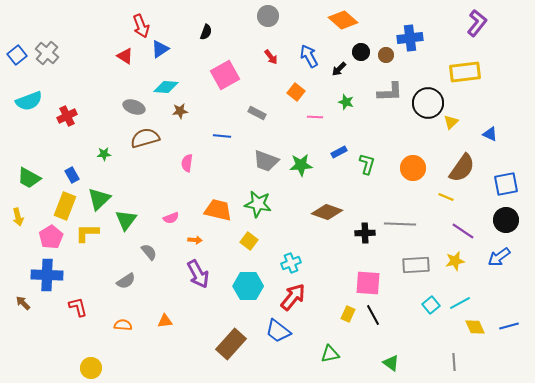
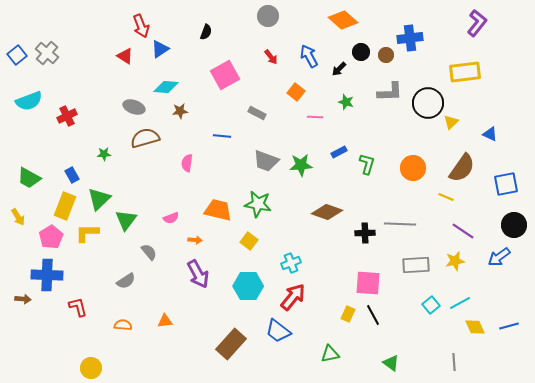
yellow arrow at (18, 217): rotated 18 degrees counterclockwise
black circle at (506, 220): moved 8 px right, 5 px down
brown arrow at (23, 303): moved 4 px up; rotated 140 degrees clockwise
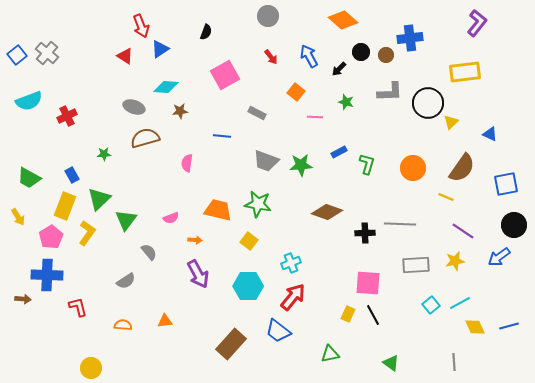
yellow L-shape at (87, 233): rotated 125 degrees clockwise
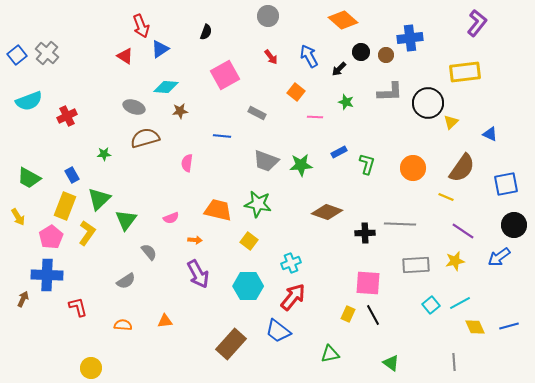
brown arrow at (23, 299): rotated 70 degrees counterclockwise
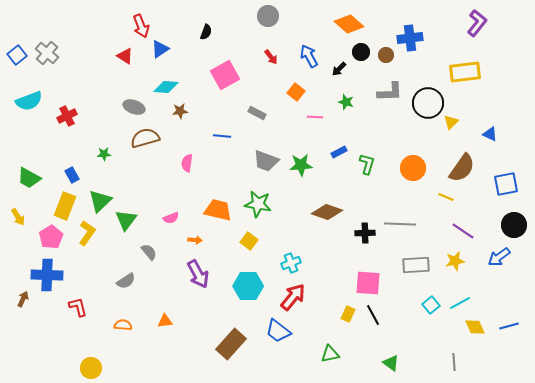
orange diamond at (343, 20): moved 6 px right, 4 px down
green triangle at (99, 199): moved 1 px right, 2 px down
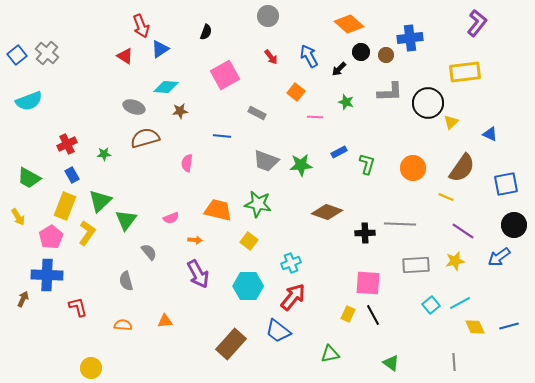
red cross at (67, 116): moved 28 px down
gray semicircle at (126, 281): rotated 108 degrees clockwise
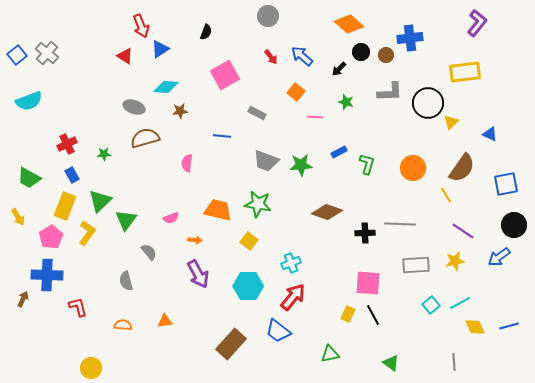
blue arrow at (309, 56): moved 7 px left; rotated 20 degrees counterclockwise
yellow line at (446, 197): moved 2 px up; rotated 35 degrees clockwise
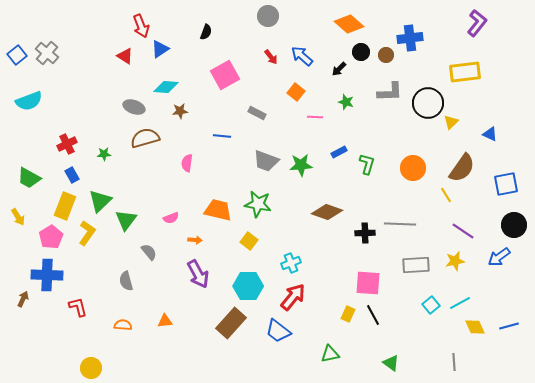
brown rectangle at (231, 344): moved 21 px up
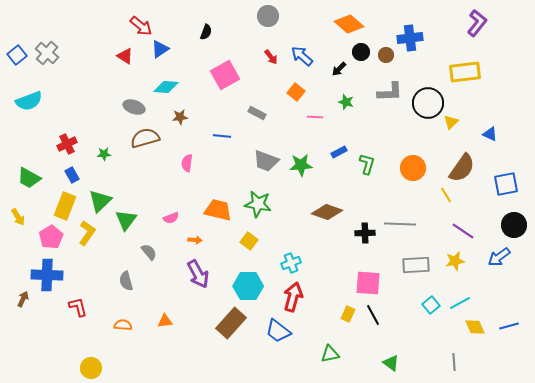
red arrow at (141, 26): rotated 30 degrees counterclockwise
brown star at (180, 111): moved 6 px down
red arrow at (293, 297): rotated 24 degrees counterclockwise
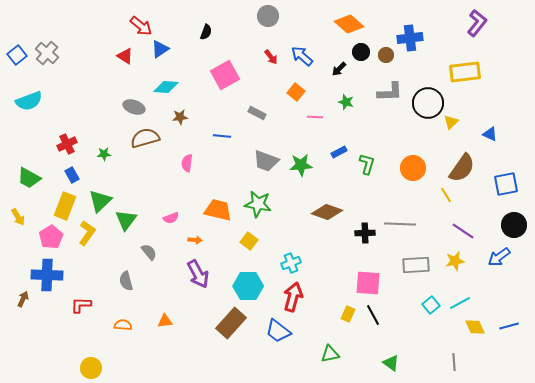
red L-shape at (78, 307): moved 3 px right, 2 px up; rotated 75 degrees counterclockwise
